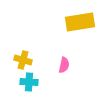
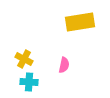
yellow cross: moved 1 px right, 1 px up; rotated 12 degrees clockwise
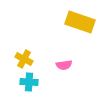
yellow rectangle: rotated 28 degrees clockwise
pink semicircle: rotated 70 degrees clockwise
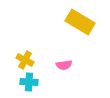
yellow rectangle: rotated 12 degrees clockwise
yellow cross: moved 1 px right, 1 px down
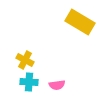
pink semicircle: moved 7 px left, 20 px down
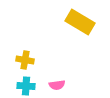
yellow cross: rotated 18 degrees counterclockwise
cyan cross: moved 3 px left, 4 px down
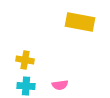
yellow rectangle: rotated 20 degrees counterclockwise
pink semicircle: moved 3 px right
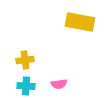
yellow cross: rotated 18 degrees counterclockwise
pink semicircle: moved 1 px left, 1 px up
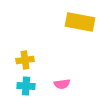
pink semicircle: moved 3 px right
